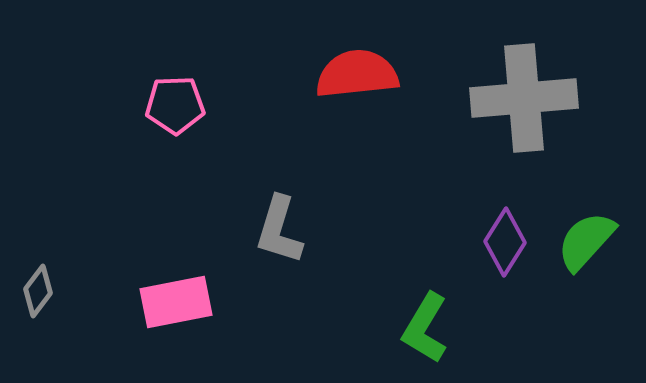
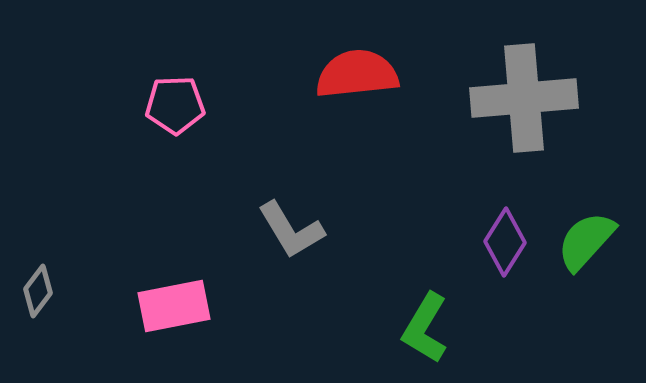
gray L-shape: moved 12 px right; rotated 48 degrees counterclockwise
pink rectangle: moved 2 px left, 4 px down
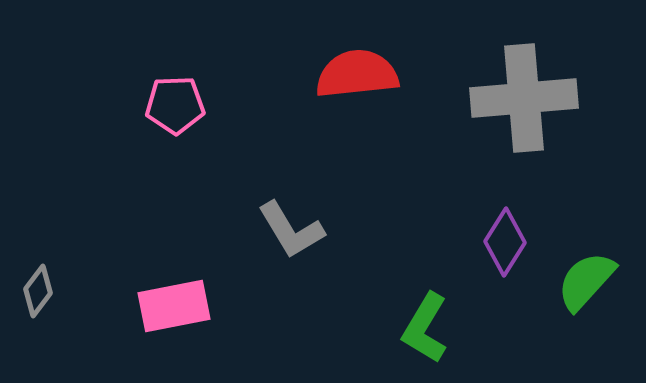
green semicircle: moved 40 px down
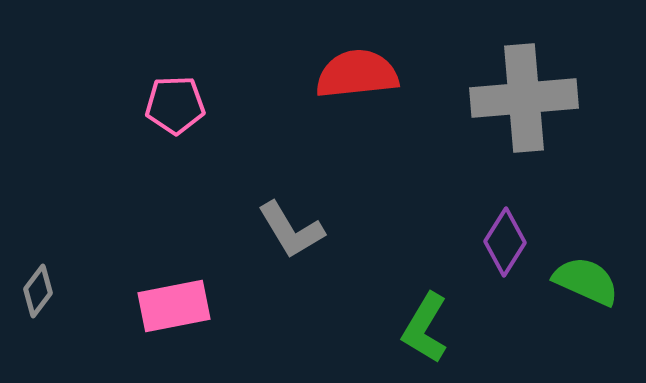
green semicircle: rotated 72 degrees clockwise
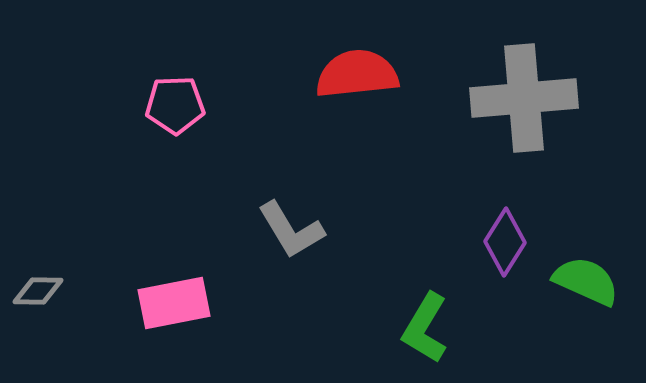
gray diamond: rotated 54 degrees clockwise
pink rectangle: moved 3 px up
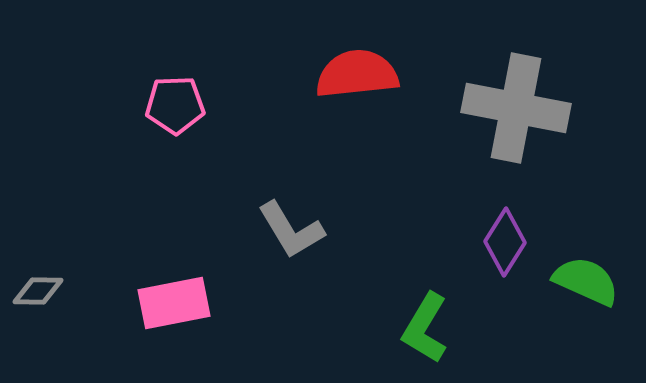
gray cross: moved 8 px left, 10 px down; rotated 16 degrees clockwise
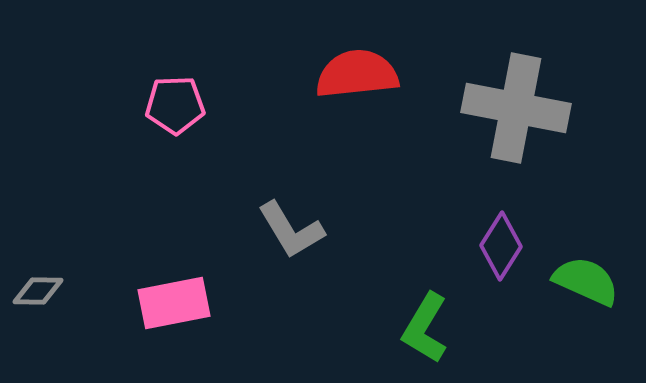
purple diamond: moved 4 px left, 4 px down
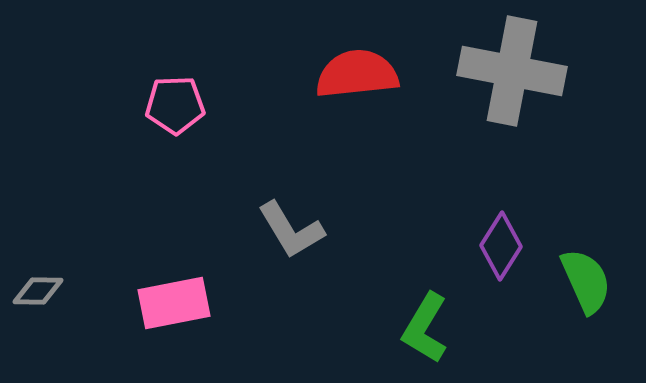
gray cross: moved 4 px left, 37 px up
green semicircle: rotated 42 degrees clockwise
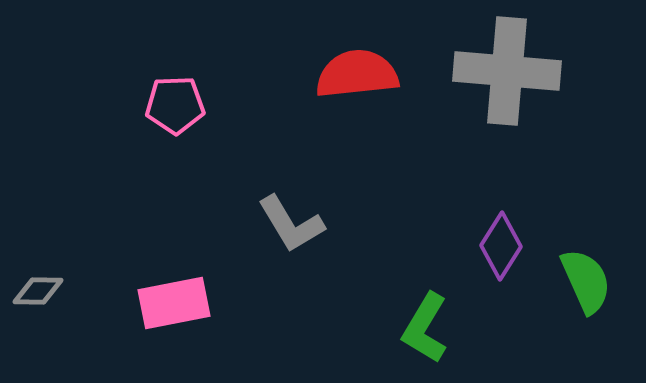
gray cross: moved 5 px left; rotated 6 degrees counterclockwise
gray L-shape: moved 6 px up
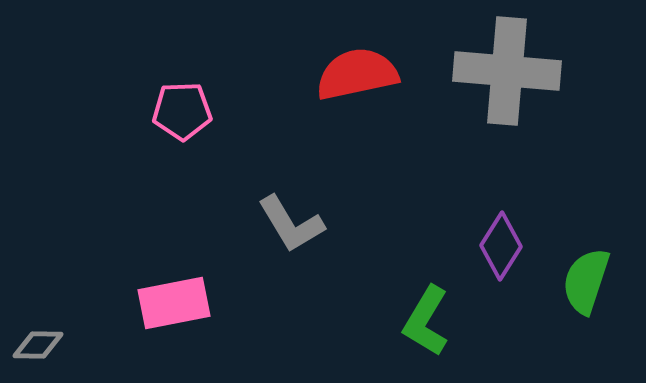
red semicircle: rotated 6 degrees counterclockwise
pink pentagon: moved 7 px right, 6 px down
green semicircle: rotated 138 degrees counterclockwise
gray diamond: moved 54 px down
green L-shape: moved 1 px right, 7 px up
